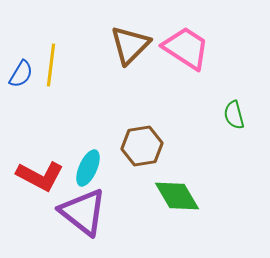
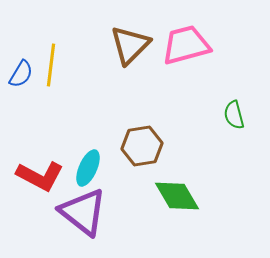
pink trapezoid: moved 3 px up; rotated 48 degrees counterclockwise
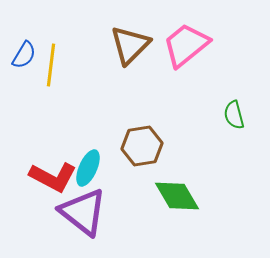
pink trapezoid: rotated 24 degrees counterclockwise
blue semicircle: moved 3 px right, 19 px up
red L-shape: moved 13 px right, 1 px down
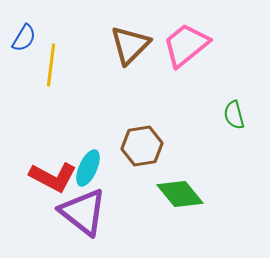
blue semicircle: moved 17 px up
green diamond: moved 3 px right, 2 px up; rotated 9 degrees counterclockwise
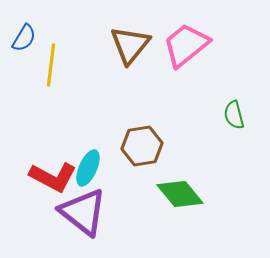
brown triangle: rotated 6 degrees counterclockwise
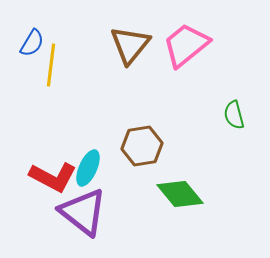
blue semicircle: moved 8 px right, 5 px down
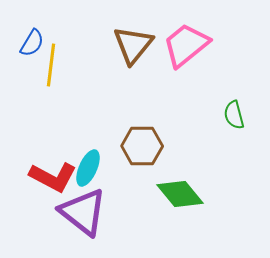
brown triangle: moved 3 px right
brown hexagon: rotated 9 degrees clockwise
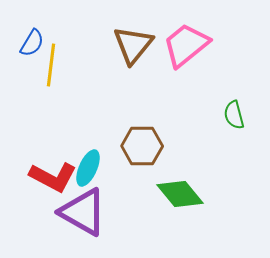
purple triangle: rotated 8 degrees counterclockwise
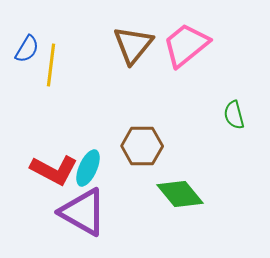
blue semicircle: moved 5 px left, 6 px down
red L-shape: moved 1 px right, 7 px up
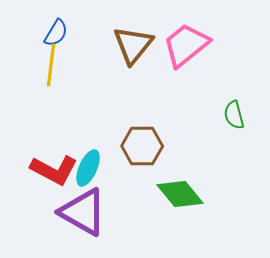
blue semicircle: moved 29 px right, 16 px up
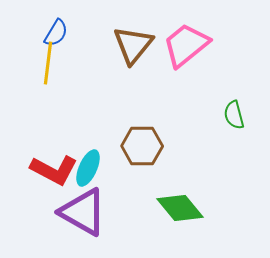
yellow line: moved 3 px left, 2 px up
green diamond: moved 14 px down
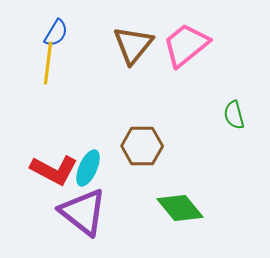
purple triangle: rotated 8 degrees clockwise
